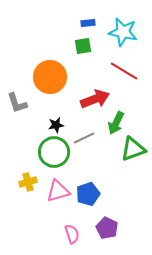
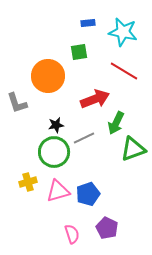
green square: moved 4 px left, 6 px down
orange circle: moved 2 px left, 1 px up
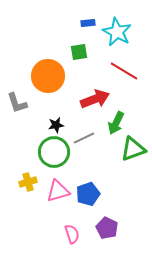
cyan star: moved 6 px left; rotated 16 degrees clockwise
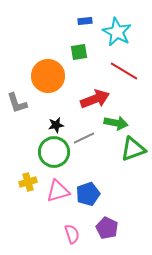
blue rectangle: moved 3 px left, 2 px up
green arrow: rotated 105 degrees counterclockwise
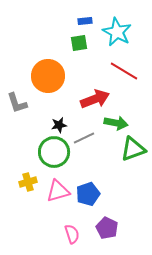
green square: moved 9 px up
black star: moved 3 px right
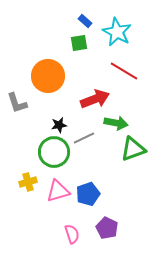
blue rectangle: rotated 48 degrees clockwise
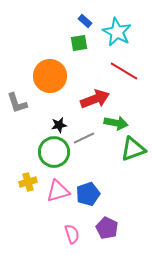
orange circle: moved 2 px right
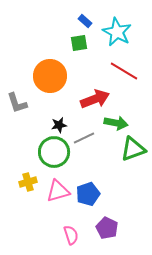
pink semicircle: moved 1 px left, 1 px down
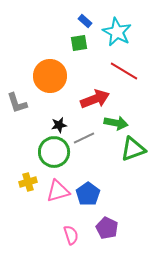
blue pentagon: rotated 15 degrees counterclockwise
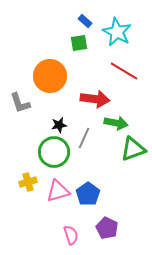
red arrow: rotated 28 degrees clockwise
gray L-shape: moved 3 px right
gray line: rotated 40 degrees counterclockwise
